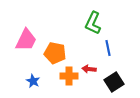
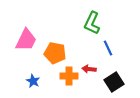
green L-shape: moved 1 px left
blue line: rotated 14 degrees counterclockwise
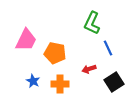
red arrow: rotated 24 degrees counterclockwise
orange cross: moved 9 px left, 8 px down
